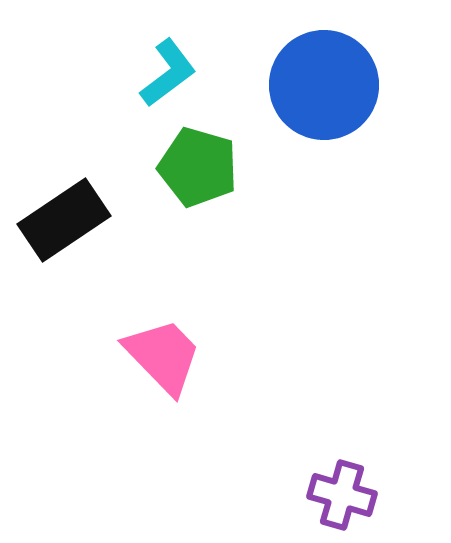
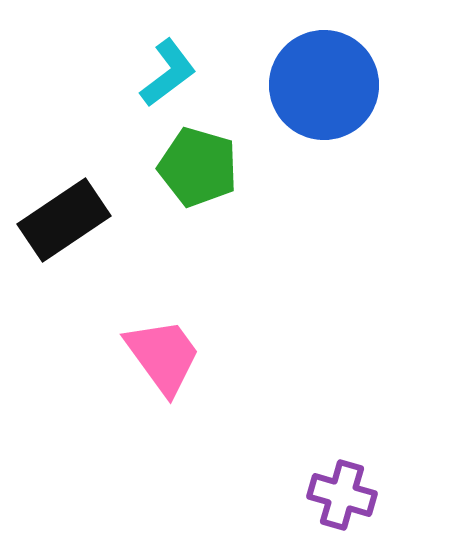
pink trapezoid: rotated 8 degrees clockwise
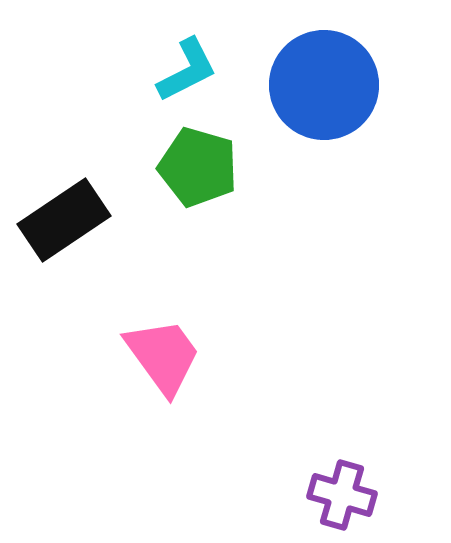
cyan L-shape: moved 19 px right, 3 px up; rotated 10 degrees clockwise
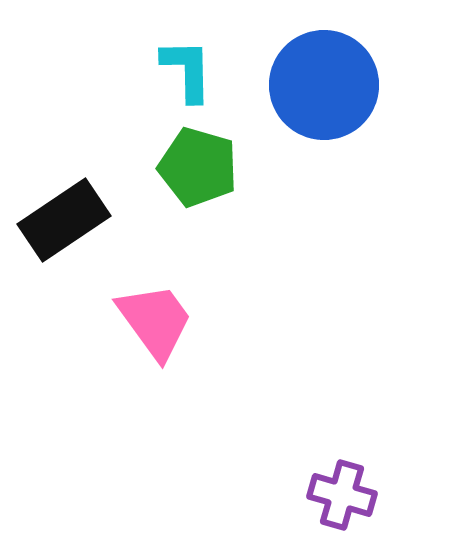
cyan L-shape: rotated 64 degrees counterclockwise
pink trapezoid: moved 8 px left, 35 px up
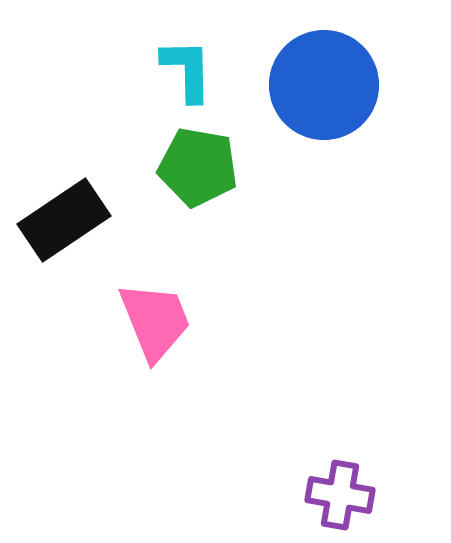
green pentagon: rotated 6 degrees counterclockwise
pink trapezoid: rotated 14 degrees clockwise
purple cross: moved 2 px left; rotated 6 degrees counterclockwise
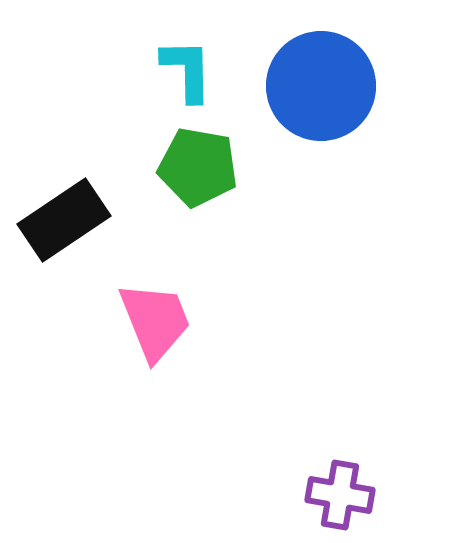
blue circle: moved 3 px left, 1 px down
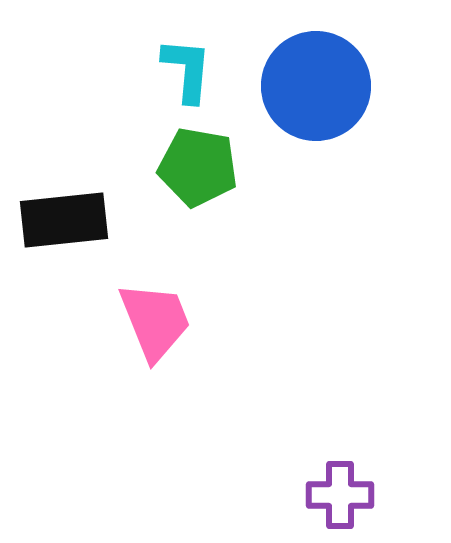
cyan L-shape: rotated 6 degrees clockwise
blue circle: moved 5 px left
black rectangle: rotated 28 degrees clockwise
purple cross: rotated 10 degrees counterclockwise
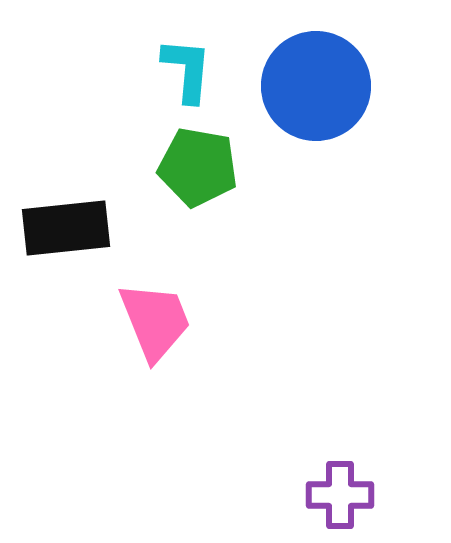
black rectangle: moved 2 px right, 8 px down
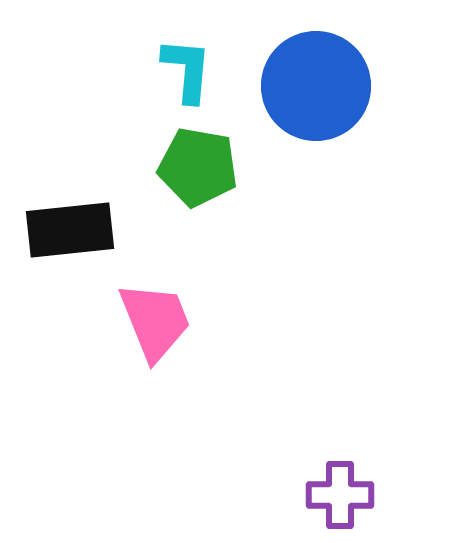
black rectangle: moved 4 px right, 2 px down
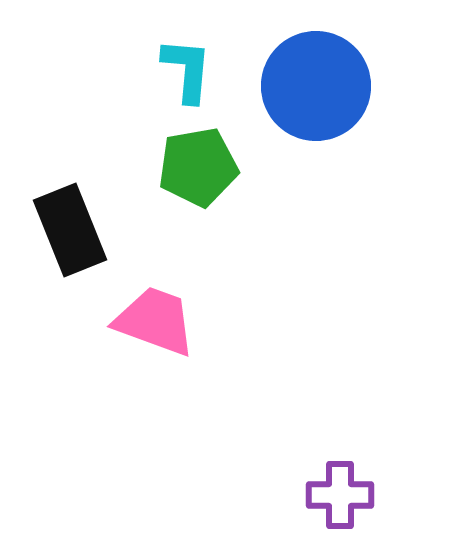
green pentagon: rotated 20 degrees counterclockwise
black rectangle: rotated 74 degrees clockwise
pink trapezoid: rotated 48 degrees counterclockwise
